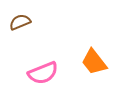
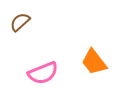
brown semicircle: rotated 20 degrees counterclockwise
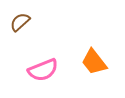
pink semicircle: moved 3 px up
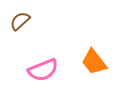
brown semicircle: moved 1 px up
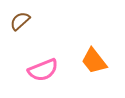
orange trapezoid: moved 1 px up
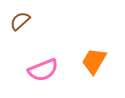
orange trapezoid: rotated 68 degrees clockwise
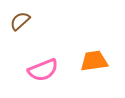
orange trapezoid: rotated 52 degrees clockwise
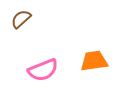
brown semicircle: moved 1 px right, 2 px up
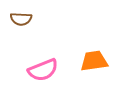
brown semicircle: rotated 135 degrees counterclockwise
